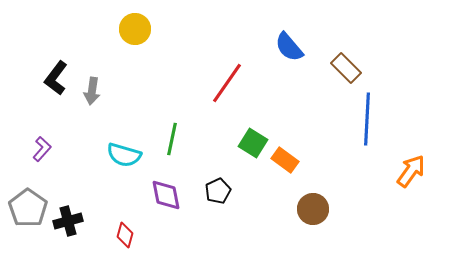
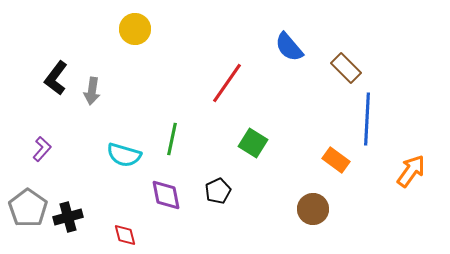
orange rectangle: moved 51 px right
black cross: moved 4 px up
red diamond: rotated 30 degrees counterclockwise
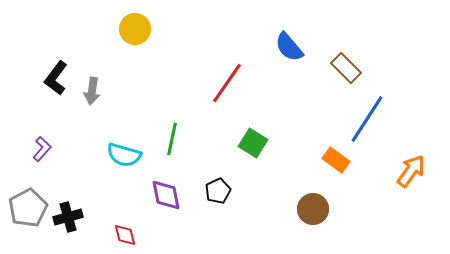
blue line: rotated 30 degrees clockwise
gray pentagon: rotated 9 degrees clockwise
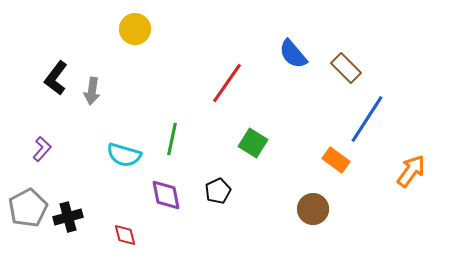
blue semicircle: moved 4 px right, 7 px down
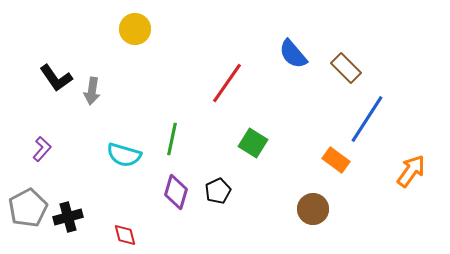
black L-shape: rotated 72 degrees counterclockwise
purple diamond: moved 10 px right, 3 px up; rotated 28 degrees clockwise
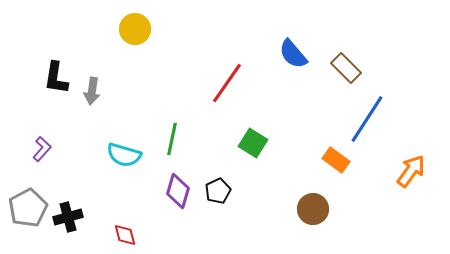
black L-shape: rotated 44 degrees clockwise
purple diamond: moved 2 px right, 1 px up
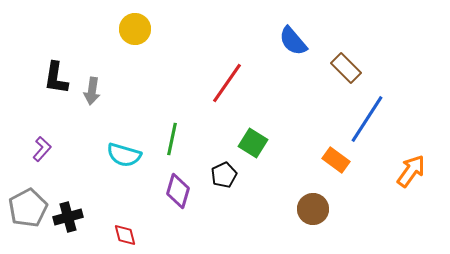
blue semicircle: moved 13 px up
black pentagon: moved 6 px right, 16 px up
